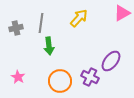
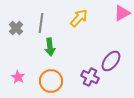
gray cross: rotated 32 degrees counterclockwise
green arrow: moved 1 px right, 1 px down
orange circle: moved 9 px left
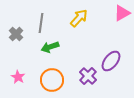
gray cross: moved 6 px down
green arrow: rotated 78 degrees clockwise
purple cross: moved 2 px left, 1 px up; rotated 18 degrees clockwise
orange circle: moved 1 px right, 1 px up
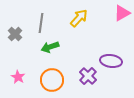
gray cross: moved 1 px left
purple ellipse: rotated 60 degrees clockwise
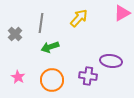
purple cross: rotated 36 degrees counterclockwise
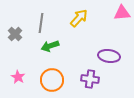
pink triangle: rotated 24 degrees clockwise
green arrow: moved 1 px up
purple ellipse: moved 2 px left, 5 px up
purple cross: moved 2 px right, 3 px down
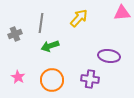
gray cross: rotated 24 degrees clockwise
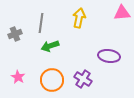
yellow arrow: rotated 30 degrees counterclockwise
purple cross: moved 7 px left; rotated 24 degrees clockwise
